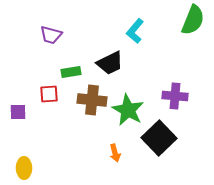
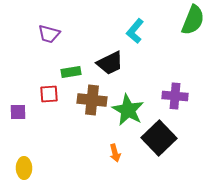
purple trapezoid: moved 2 px left, 1 px up
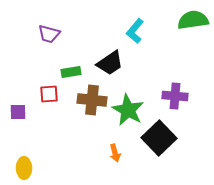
green semicircle: rotated 120 degrees counterclockwise
black trapezoid: rotated 8 degrees counterclockwise
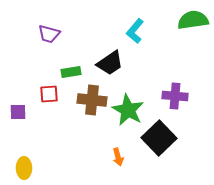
orange arrow: moved 3 px right, 4 px down
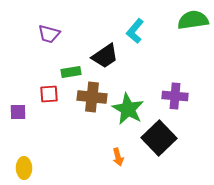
black trapezoid: moved 5 px left, 7 px up
brown cross: moved 3 px up
green star: moved 1 px up
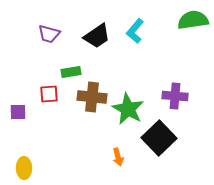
black trapezoid: moved 8 px left, 20 px up
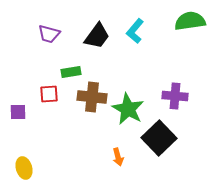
green semicircle: moved 3 px left, 1 px down
black trapezoid: rotated 20 degrees counterclockwise
yellow ellipse: rotated 15 degrees counterclockwise
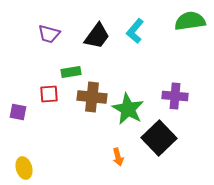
purple square: rotated 12 degrees clockwise
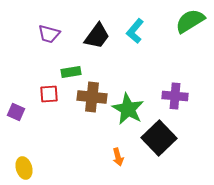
green semicircle: rotated 24 degrees counterclockwise
purple square: moved 2 px left; rotated 12 degrees clockwise
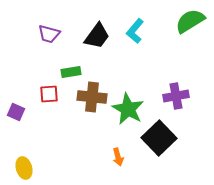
purple cross: moved 1 px right; rotated 15 degrees counterclockwise
